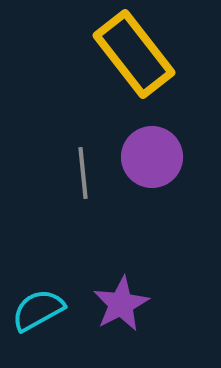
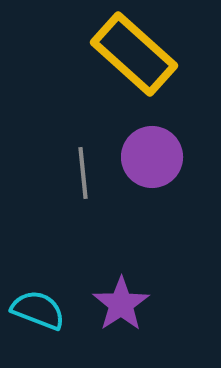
yellow rectangle: rotated 10 degrees counterclockwise
purple star: rotated 6 degrees counterclockwise
cyan semicircle: rotated 50 degrees clockwise
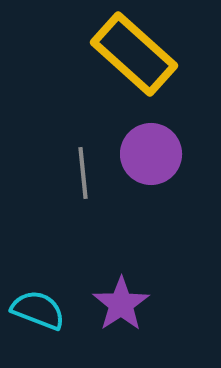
purple circle: moved 1 px left, 3 px up
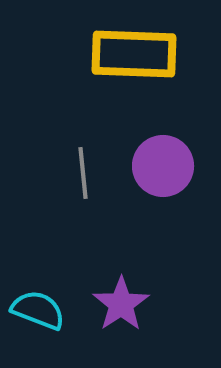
yellow rectangle: rotated 40 degrees counterclockwise
purple circle: moved 12 px right, 12 px down
